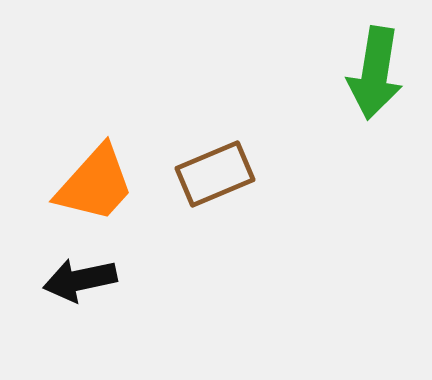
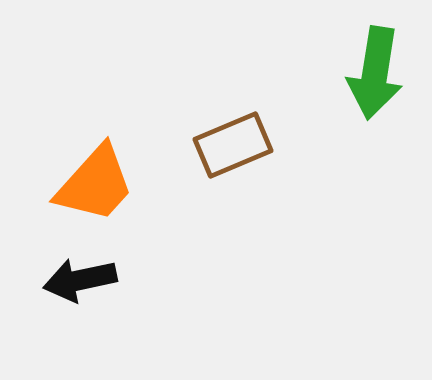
brown rectangle: moved 18 px right, 29 px up
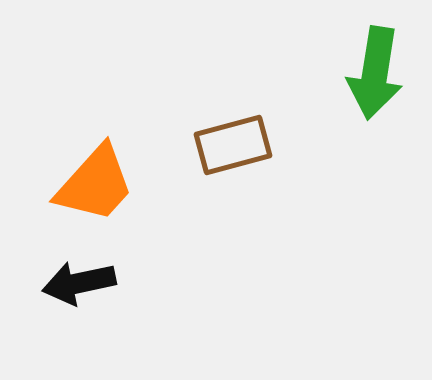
brown rectangle: rotated 8 degrees clockwise
black arrow: moved 1 px left, 3 px down
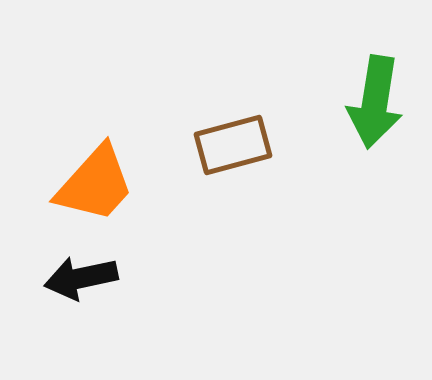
green arrow: moved 29 px down
black arrow: moved 2 px right, 5 px up
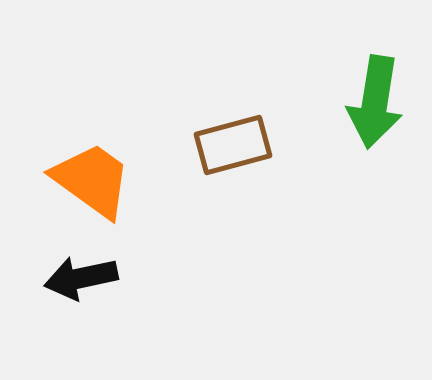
orange trapezoid: moved 3 px left, 4 px up; rotated 96 degrees counterclockwise
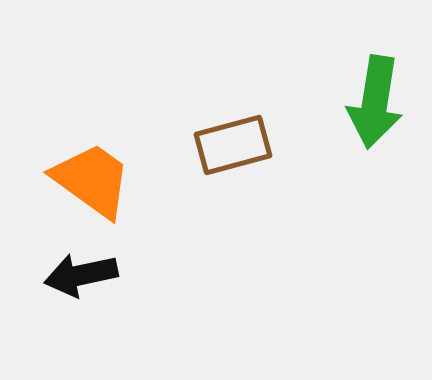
black arrow: moved 3 px up
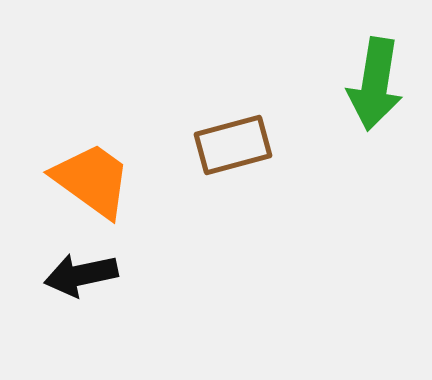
green arrow: moved 18 px up
